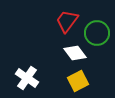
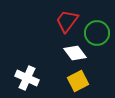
white cross: rotated 10 degrees counterclockwise
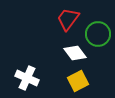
red trapezoid: moved 1 px right, 2 px up
green circle: moved 1 px right, 1 px down
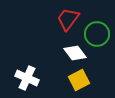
green circle: moved 1 px left
yellow square: moved 1 px right, 1 px up
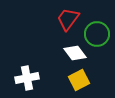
white cross: rotated 35 degrees counterclockwise
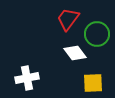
yellow square: moved 14 px right, 3 px down; rotated 25 degrees clockwise
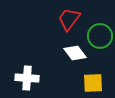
red trapezoid: moved 1 px right
green circle: moved 3 px right, 2 px down
white cross: rotated 15 degrees clockwise
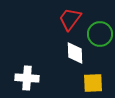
red trapezoid: moved 1 px right
green circle: moved 2 px up
white diamond: rotated 35 degrees clockwise
